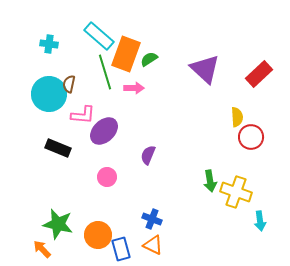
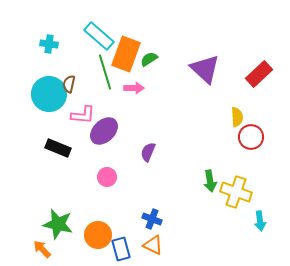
purple semicircle: moved 3 px up
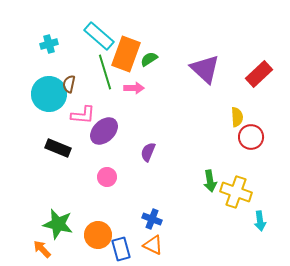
cyan cross: rotated 24 degrees counterclockwise
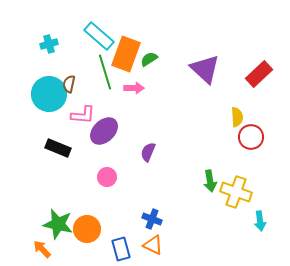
orange circle: moved 11 px left, 6 px up
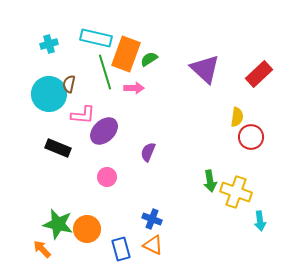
cyan rectangle: moved 3 px left, 2 px down; rotated 28 degrees counterclockwise
yellow semicircle: rotated 12 degrees clockwise
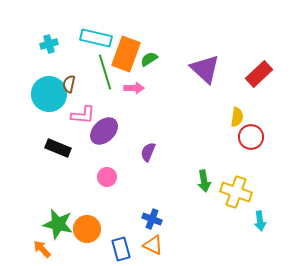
green arrow: moved 6 px left
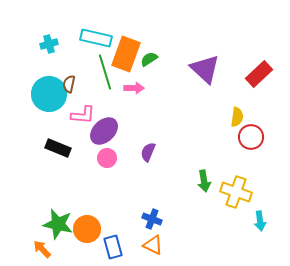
pink circle: moved 19 px up
blue rectangle: moved 8 px left, 2 px up
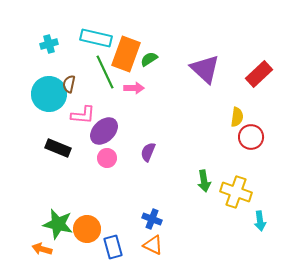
green line: rotated 8 degrees counterclockwise
orange arrow: rotated 30 degrees counterclockwise
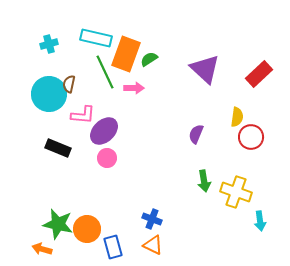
purple semicircle: moved 48 px right, 18 px up
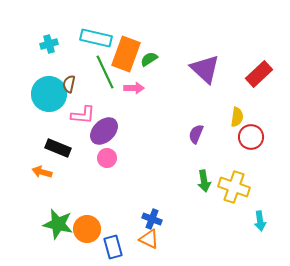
yellow cross: moved 2 px left, 5 px up
orange triangle: moved 4 px left, 6 px up
orange arrow: moved 77 px up
